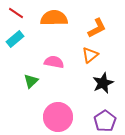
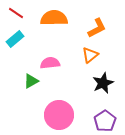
pink semicircle: moved 4 px left, 1 px down; rotated 18 degrees counterclockwise
green triangle: rotated 14 degrees clockwise
pink circle: moved 1 px right, 2 px up
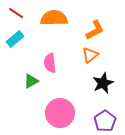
orange L-shape: moved 2 px left, 2 px down
pink semicircle: rotated 90 degrees counterclockwise
pink circle: moved 1 px right, 2 px up
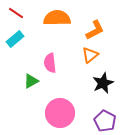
orange semicircle: moved 3 px right
purple pentagon: rotated 10 degrees counterclockwise
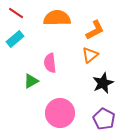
purple pentagon: moved 1 px left, 2 px up
